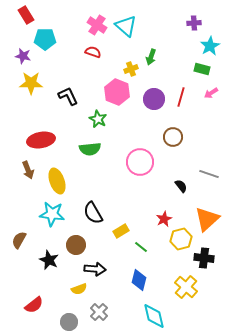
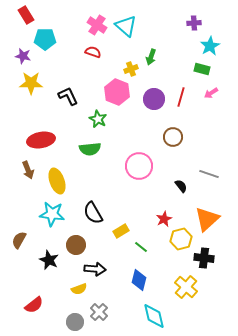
pink circle at (140, 162): moved 1 px left, 4 px down
gray circle at (69, 322): moved 6 px right
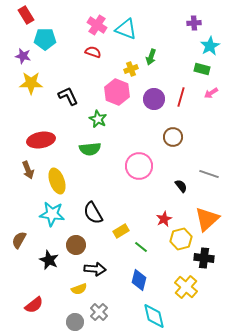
cyan triangle at (126, 26): moved 3 px down; rotated 20 degrees counterclockwise
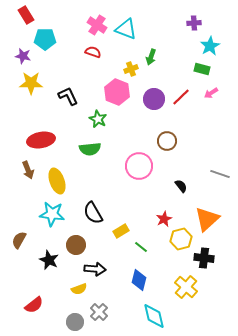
red line at (181, 97): rotated 30 degrees clockwise
brown circle at (173, 137): moved 6 px left, 4 px down
gray line at (209, 174): moved 11 px right
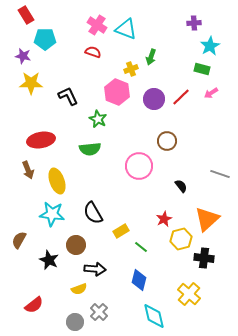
yellow cross at (186, 287): moved 3 px right, 7 px down
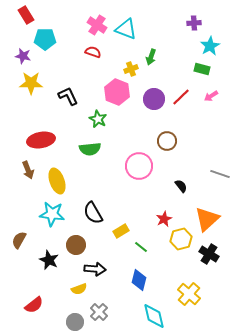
pink arrow at (211, 93): moved 3 px down
black cross at (204, 258): moved 5 px right, 4 px up; rotated 24 degrees clockwise
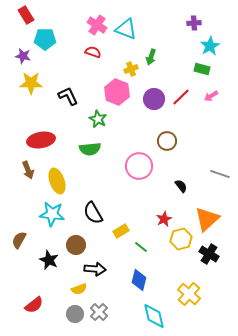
gray circle at (75, 322): moved 8 px up
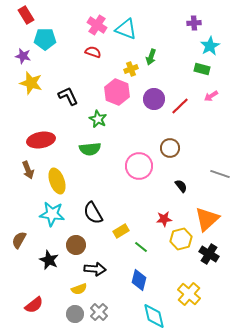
yellow star at (31, 83): rotated 15 degrees clockwise
red line at (181, 97): moved 1 px left, 9 px down
brown circle at (167, 141): moved 3 px right, 7 px down
red star at (164, 219): rotated 21 degrees clockwise
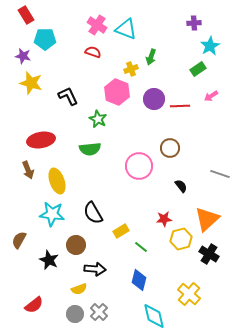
green rectangle at (202, 69): moved 4 px left; rotated 49 degrees counterclockwise
red line at (180, 106): rotated 42 degrees clockwise
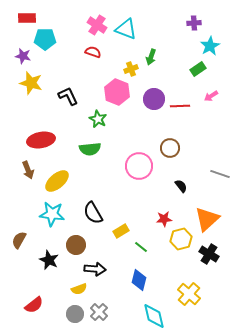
red rectangle at (26, 15): moved 1 px right, 3 px down; rotated 60 degrees counterclockwise
yellow ellipse at (57, 181): rotated 70 degrees clockwise
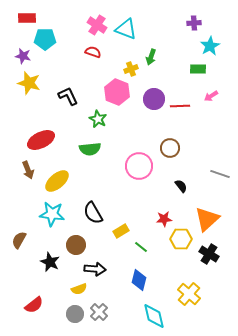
green rectangle at (198, 69): rotated 35 degrees clockwise
yellow star at (31, 83): moved 2 px left
red ellipse at (41, 140): rotated 16 degrees counterclockwise
yellow hexagon at (181, 239): rotated 15 degrees clockwise
black star at (49, 260): moved 1 px right, 2 px down
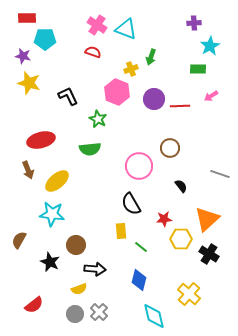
red ellipse at (41, 140): rotated 12 degrees clockwise
black semicircle at (93, 213): moved 38 px right, 9 px up
yellow rectangle at (121, 231): rotated 63 degrees counterclockwise
